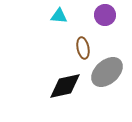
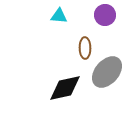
brown ellipse: moved 2 px right; rotated 10 degrees clockwise
gray ellipse: rotated 8 degrees counterclockwise
black diamond: moved 2 px down
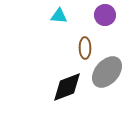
black diamond: moved 2 px right, 1 px up; rotated 8 degrees counterclockwise
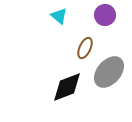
cyan triangle: rotated 36 degrees clockwise
brown ellipse: rotated 25 degrees clockwise
gray ellipse: moved 2 px right
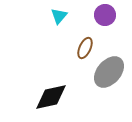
cyan triangle: rotated 30 degrees clockwise
black diamond: moved 16 px left, 10 px down; rotated 8 degrees clockwise
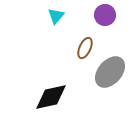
cyan triangle: moved 3 px left
gray ellipse: moved 1 px right
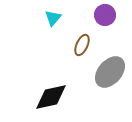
cyan triangle: moved 3 px left, 2 px down
brown ellipse: moved 3 px left, 3 px up
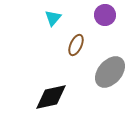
brown ellipse: moved 6 px left
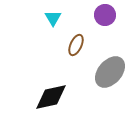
cyan triangle: rotated 12 degrees counterclockwise
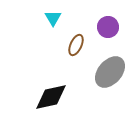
purple circle: moved 3 px right, 12 px down
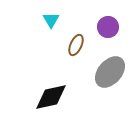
cyan triangle: moved 2 px left, 2 px down
